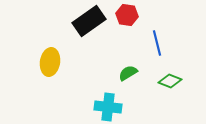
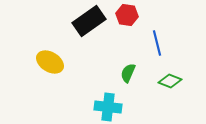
yellow ellipse: rotated 68 degrees counterclockwise
green semicircle: rotated 36 degrees counterclockwise
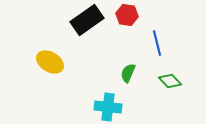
black rectangle: moved 2 px left, 1 px up
green diamond: rotated 25 degrees clockwise
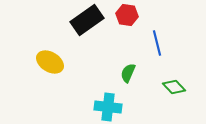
green diamond: moved 4 px right, 6 px down
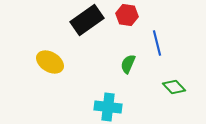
green semicircle: moved 9 px up
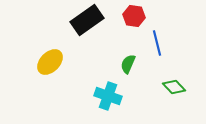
red hexagon: moved 7 px right, 1 px down
yellow ellipse: rotated 76 degrees counterclockwise
cyan cross: moved 11 px up; rotated 12 degrees clockwise
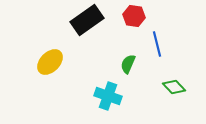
blue line: moved 1 px down
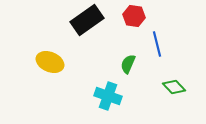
yellow ellipse: rotated 68 degrees clockwise
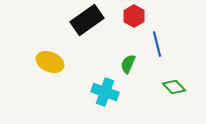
red hexagon: rotated 20 degrees clockwise
cyan cross: moved 3 px left, 4 px up
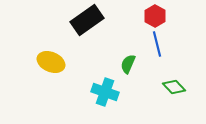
red hexagon: moved 21 px right
yellow ellipse: moved 1 px right
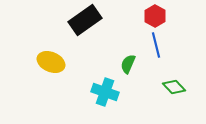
black rectangle: moved 2 px left
blue line: moved 1 px left, 1 px down
